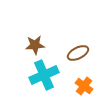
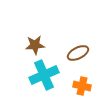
orange cross: moved 2 px left; rotated 24 degrees counterclockwise
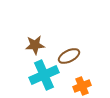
brown ellipse: moved 9 px left, 3 px down
orange cross: rotated 36 degrees counterclockwise
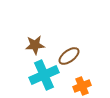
brown ellipse: rotated 10 degrees counterclockwise
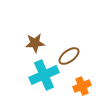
brown star: moved 2 px up
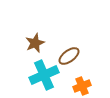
brown star: rotated 18 degrees counterclockwise
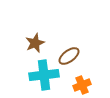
cyan cross: rotated 16 degrees clockwise
orange cross: moved 1 px up
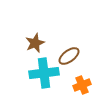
cyan cross: moved 2 px up
